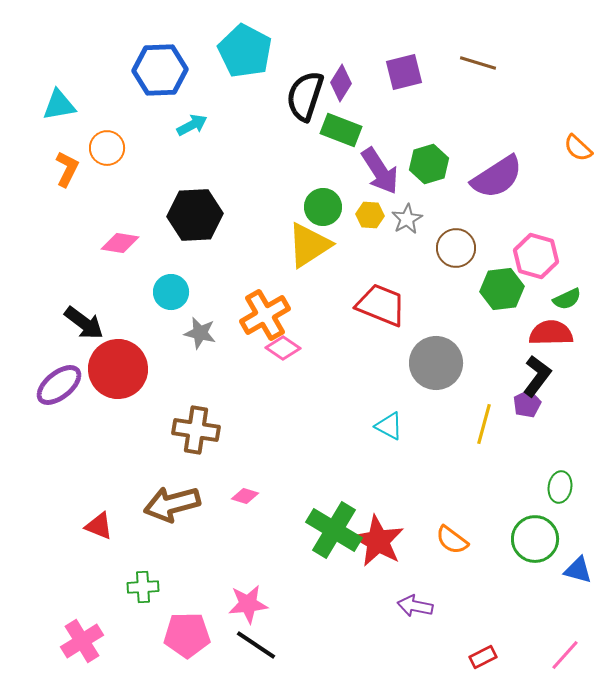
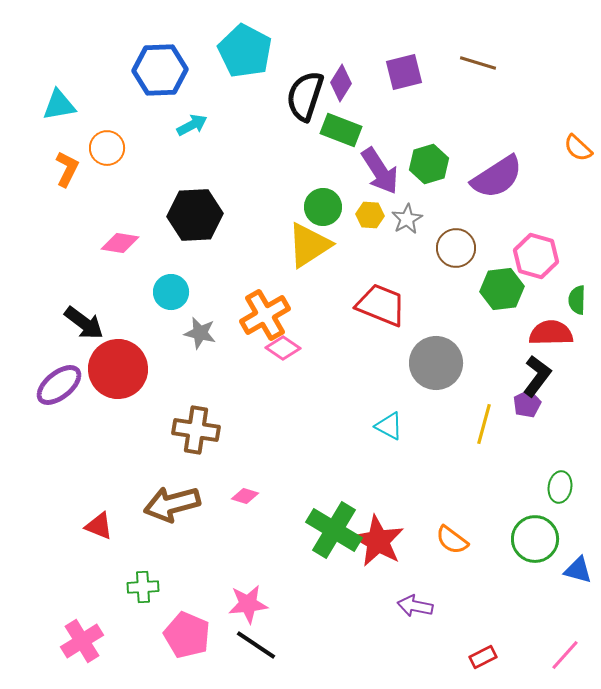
green semicircle at (567, 299): moved 10 px right, 1 px down; rotated 116 degrees clockwise
pink pentagon at (187, 635): rotated 24 degrees clockwise
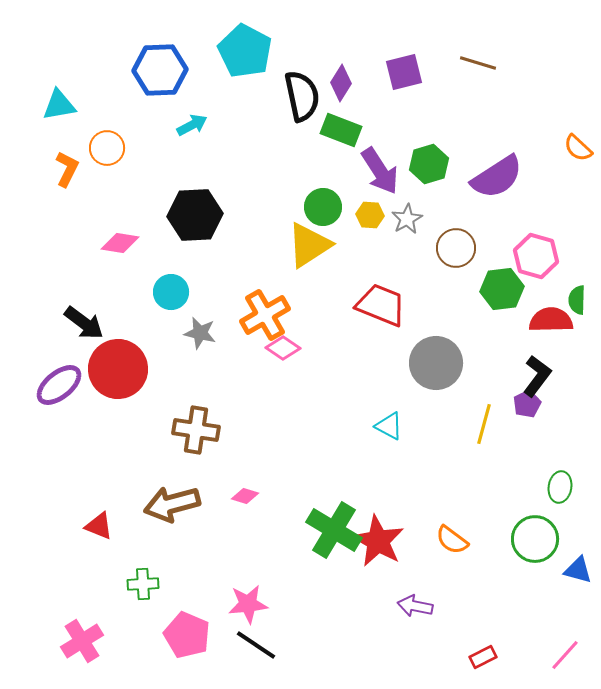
black semicircle at (305, 96): moved 3 px left; rotated 150 degrees clockwise
red semicircle at (551, 333): moved 13 px up
green cross at (143, 587): moved 3 px up
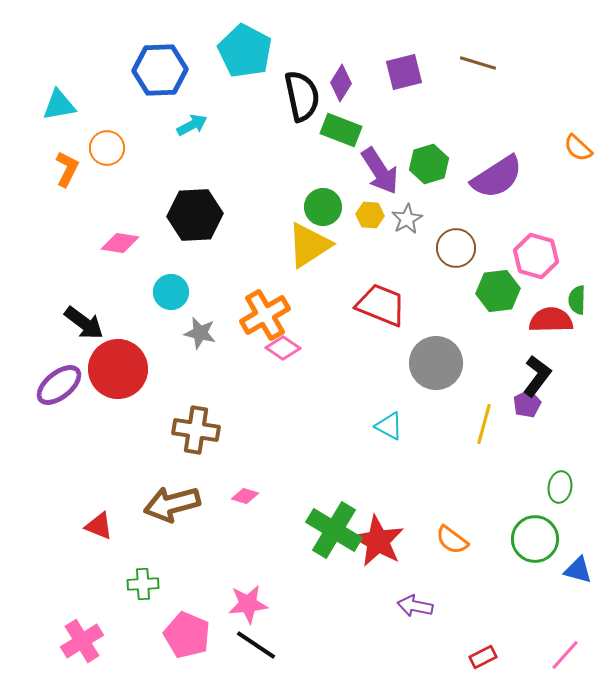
green hexagon at (502, 289): moved 4 px left, 2 px down
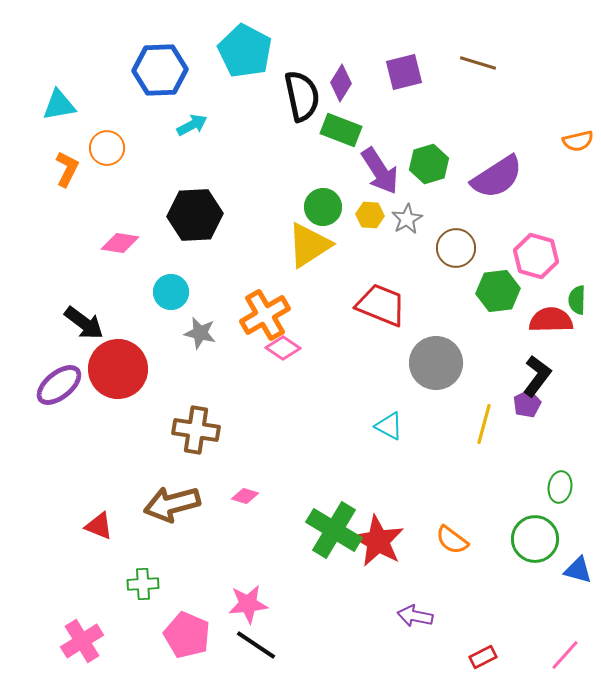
orange semicircle at (578, 148): moved 7 px up; rotated 56 degrees counterclockwise
purple arrow at (415, 606): moved 10 px down
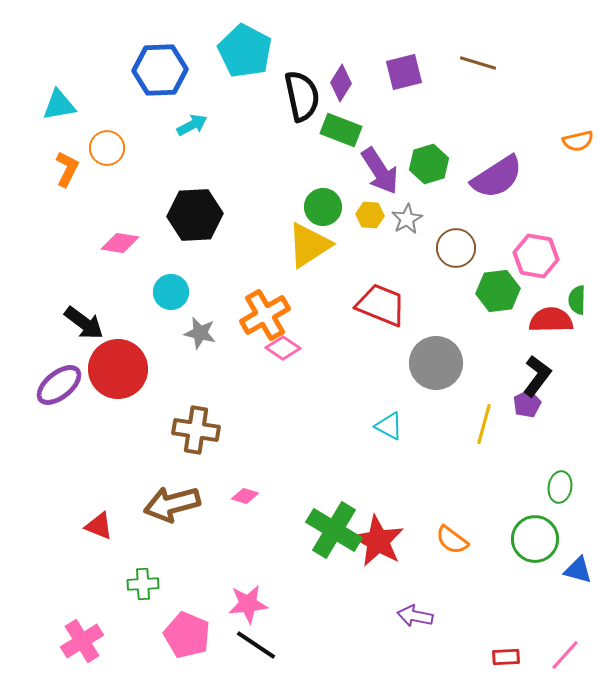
pink hexagon at (536, 256): rotated 6 degrees counterclockwise
red rectangle at (483, 657): moved 23 px right; rotated 24 degrees clockwise
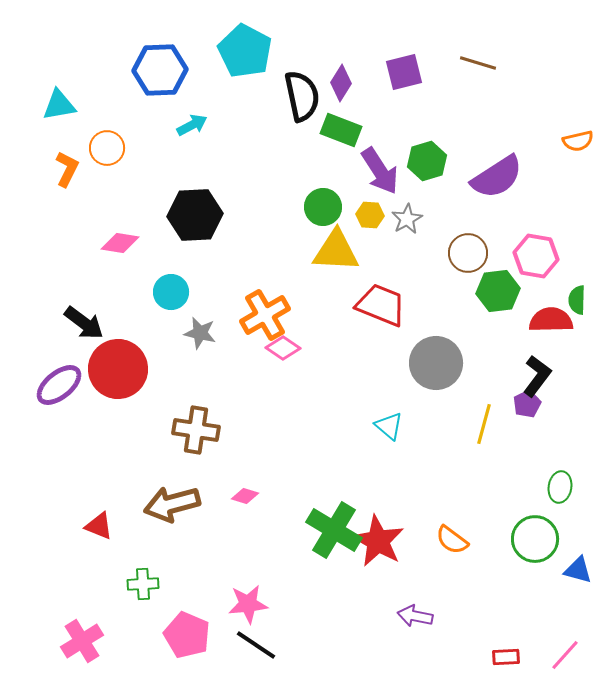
green hexagon at (429, 164): moved 2 px left, 3 px up
yellow triangle at (309, 245): moved 27 px right, 6 px down; rotated 36 degrees clockwise
brown circle at (456, 248): moved 12 px right, 5 px down
cyan triangle at (389, 426): rotated 12 degrees clockwise
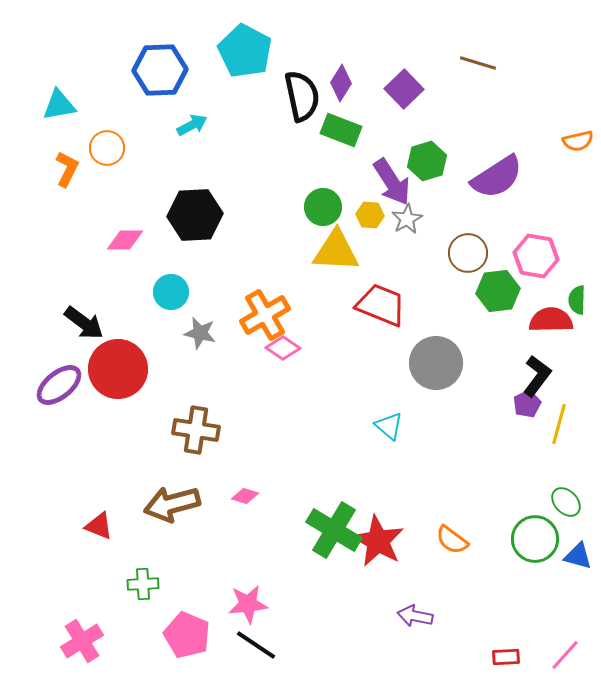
purple square at (404, 72): moved 17 px down; rotated 30 degrees counterclockwise
purple arrow at (380, 171): moved 12 px right, 11 px down
pink diamond at (120, 243): moved 5 px right, 3 px up; rotated 9 degrees counterclockwise
yellow line at (484, 424): moved 75 px right
green ellipse at (560, 487): moved 6 px right, 15 px down; rotated 52 degrees counterclockwise
blue triangle at (578, 570): moved 14 px up
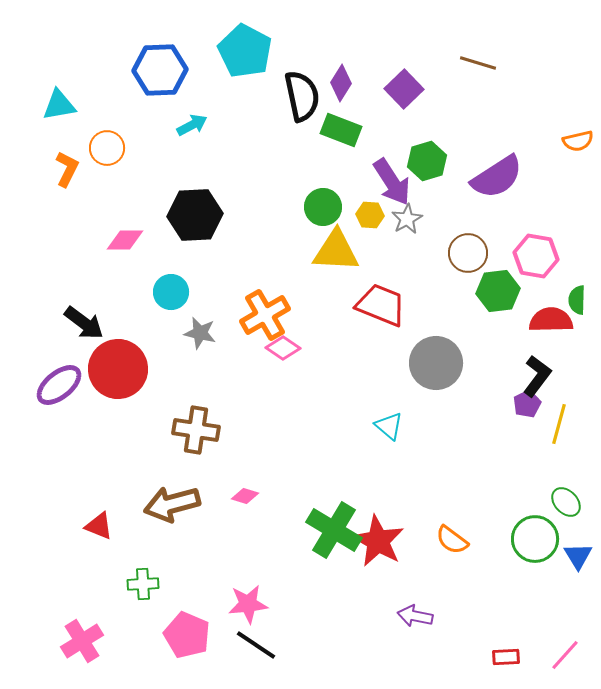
blue triangle at (578, 556): rotated 44 degrees clockwise
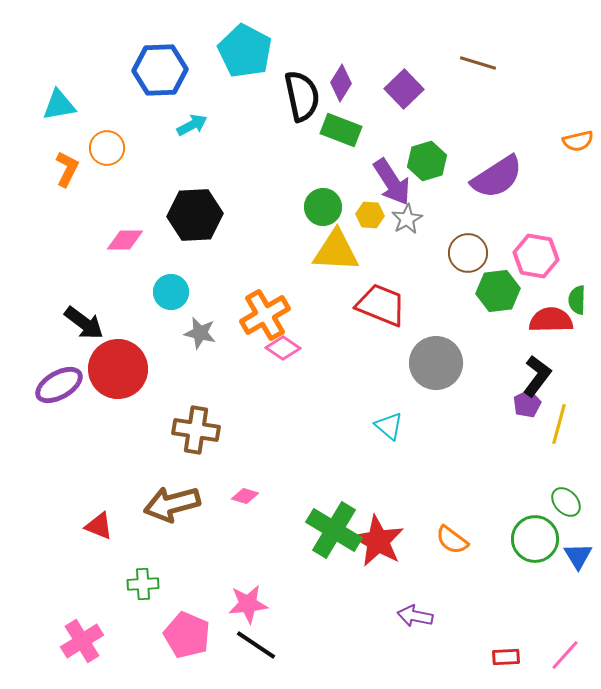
purple ellipse at (59, 385): rotated 9 degrees clockwise
